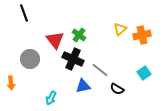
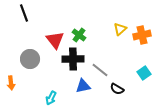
black cross: rotated 25 degrees counterclockwise
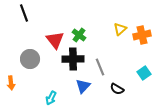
gray line: moved 3 px up; rotated 30 degrees clockwise
blue triangle: rotated 35 degrees counterclockwise
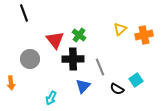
orange cross: moved 2 px right
cyan square: moved 8 px left, 7 px down
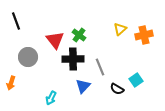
black line: moved 8 px left, 8 px down
gray circle: moved 2 px left, 2 px up
orange arrow: rotated 24 degrees clockwise
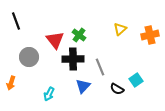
orange cross: moved 6 px right
gray circle: moved 1 px right
cyan arrow: moved 2 px left, 4 px up
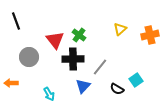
gray line: rotated 60 degrees clockwise
orange arrow: rotated 72 degrees clockwise
cyan arrow: rotated 56 degrees counterclockwise
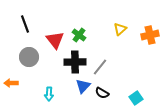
black line: moved 9 px right, 3 px down
black cross: moved 2 px right, 3 px down
cyan square: moved 18 px down
black semicircle: moved 15 px left, 4 px down
cyan arrow: rotated 32 degrees clockwise
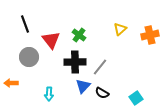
red triangle: moved 4 px left
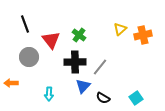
orange cross: moved 7 px left
black semicircle: moved 1 px right, 5 px down
